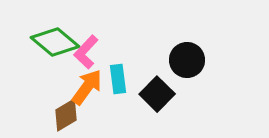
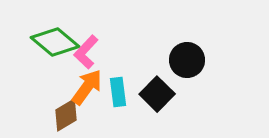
cyan rectangle: moved 13 px down
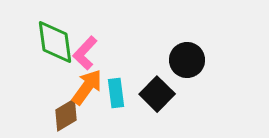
green diamond: rotated 42 degrees clockwise
pink L-shape: moved 1 px left, 1 px down
cyan rectangle: moved 2 px left, 1 px down
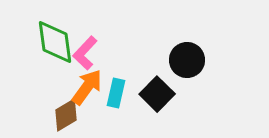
cyan rectangle: rotated 20 degrees clockwise
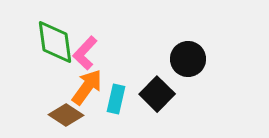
black circle: moved 1 px right, 1 px up
cyan rectangle: moved 6 px down
brown diamond: rotated 64 degrees clockwise
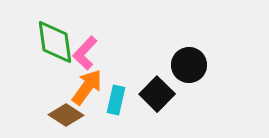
black circle: moved 1 px right, 6 px down
cyan rectangle: moved 1 px down
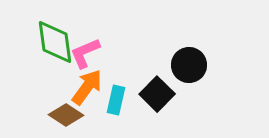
pink L-shape: rotated 24 degrees clockwise
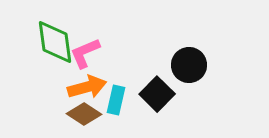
orange arrow: rotated 39 degrees clockwise
brown diamond: moved 18 px right, 1 px up
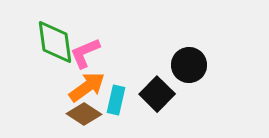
orange arrow: rotated 21 degrees counterclockwise
